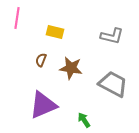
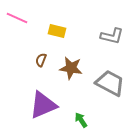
pink line: rotated 75 degrees counterclockwise
yellow rectangle: moved 2 px right, 1 px up
gray trapezoid: moved 3 px left, 1 px up
green arrow: moved 3 px left
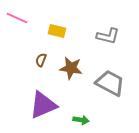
gray L-shape: moved 4 px left
green arrow: rotated 133 degrees clockwise
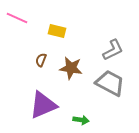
gray L-shape: moved 5 px right, 14 px down; rotated 40 degrees counterclockwise
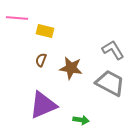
pink line: rotated 20 degrees counterclockwise
yellow rectangle: moved 12 px left
gray L-shape: rotated 95 degrees counterclockwise
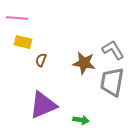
yellow rectangle: moved 22 px left, 11 px down
brown star: moved 13 px right, 5 px up
gray trapezoid: moved 2 px right, 1 px up; rotated 108 degrees counterclockwise
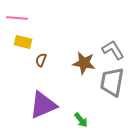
green arrow: rotated 42 degrees clockwise
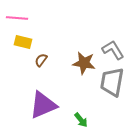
brown semicircle: rotated 16 degrees clockwise
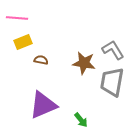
yellow rectangle: rotated 36 degrees counterclockwise
brown semicircle: rotated 64 degrees clockwise
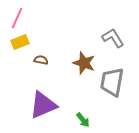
pink line: rotated 70 degrees counterclockwise
yellow rectangle: moved 3 px left
gray L-shape: moved 12 px up
brown star: rotated 10 degrees clockwise
green arrow: moved 2 px right
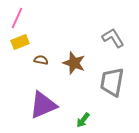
brown star: moved 10 px left
green arrow: rotated 77 degrees clockwise
